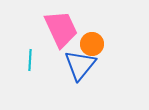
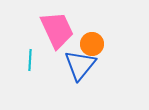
pink trapezoid: moved 4 px left, 1 px down
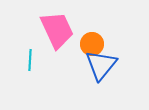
blue triangle: moved 21 px right
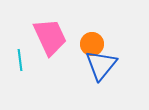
pink trapezoid: moved 7 px left, 7 px down
cyan line: moved 10 px left; rotated 10 degrees counterclockwise
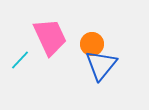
cyan line: rotated 50 degrees clockwise
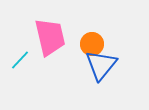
pink trapezoid: rotated 12 degrees clockwise
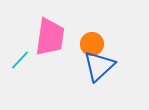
pink trapezoid: rotated 21 degrees clockwise
blue triangle: moved 2 px left, 1 px down; rotated 8 degrees clockwise
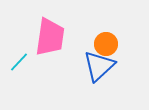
orange circle: moved 14 px right
cyan line: moved 1 px left, 2 px down
